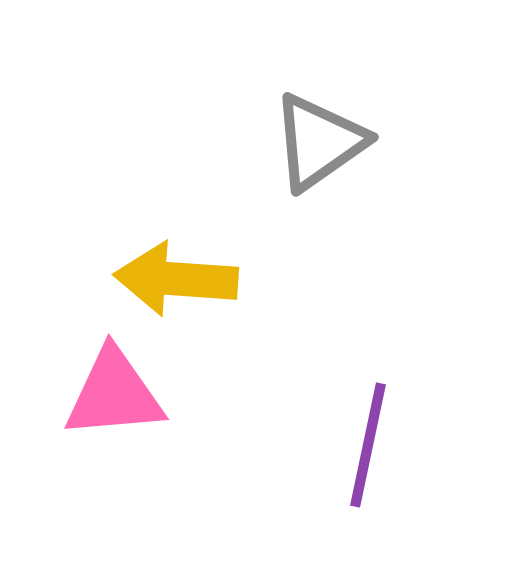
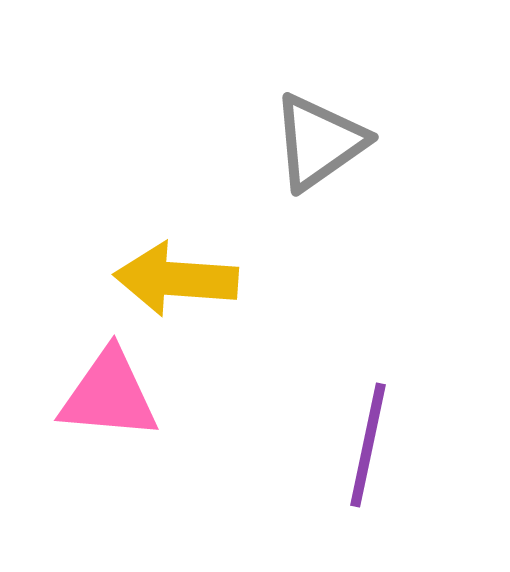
pink triangle: moved 5 px left, 1 px down; rotated 10 degrees clockwise
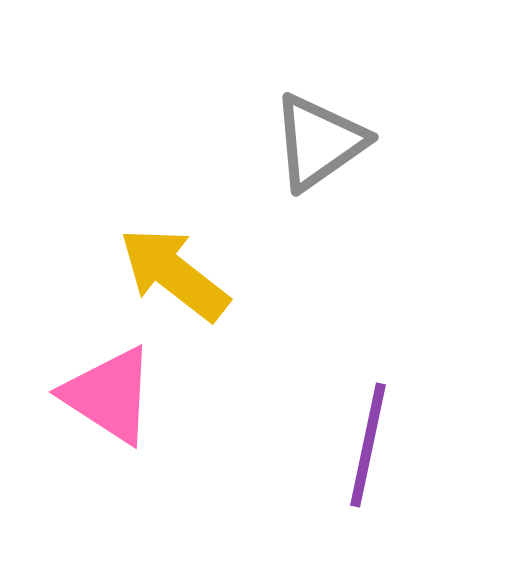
yellow arrow: moved 2 px left, 5 px up; rotated 34 degrees clockwise
pink triangle: rotated 28 degrees clockwise
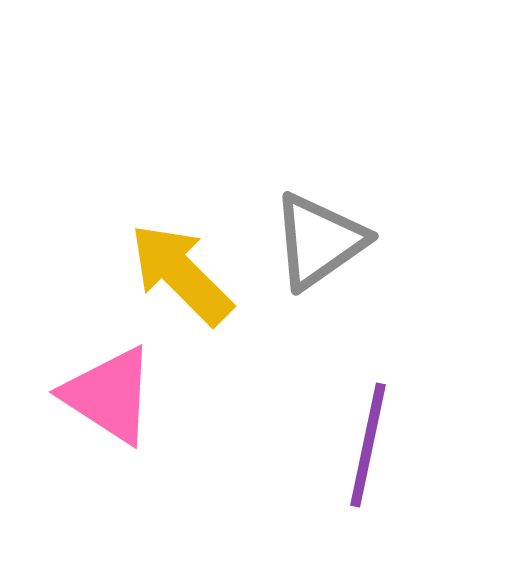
gray triangle: moved 99 px down
yellow arrow: moved 7 px right; rotated 7 degrees clockwise
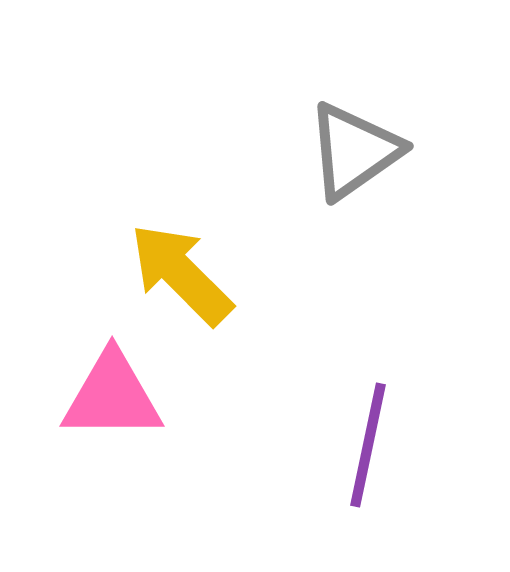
gray triangle: moved 35 px right, 90 px up
pink triangle: moved 3 px right, 1 px down; rotated 33 degrees counterclockwise
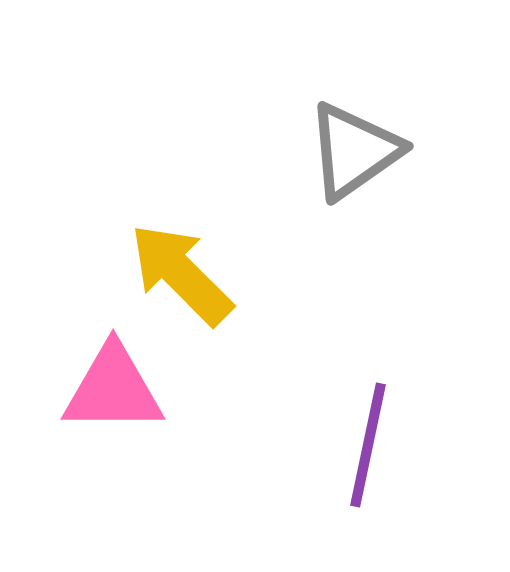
pink triangle: moved 1 px right, 7 px up
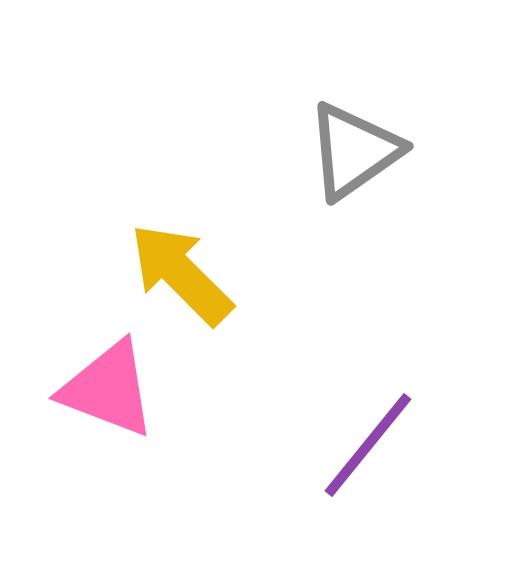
pink triangle: moved 5 px left; rotated 21 degrees clockwise
purple line: rotated 27 degrees clockwise
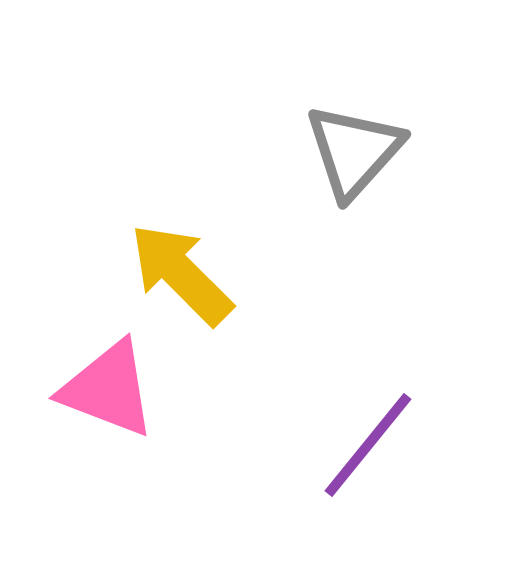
gray triangle: rotated 13 degrees counterclockwise
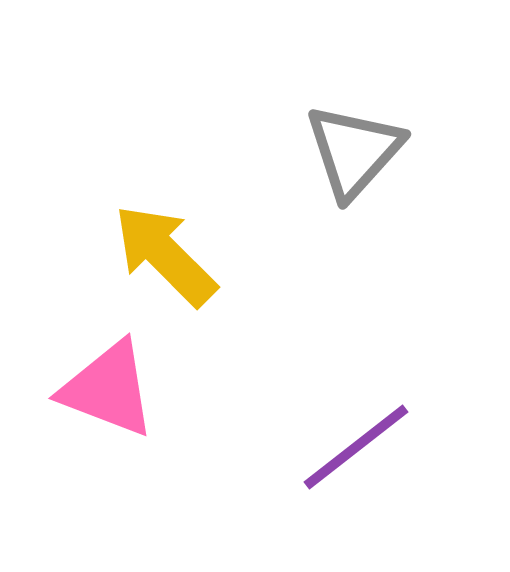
yellow arrow: moved 16 px left, 19 px up
purple line: moved 12 px left, 2 px down; rotated 13 degrees clockwise
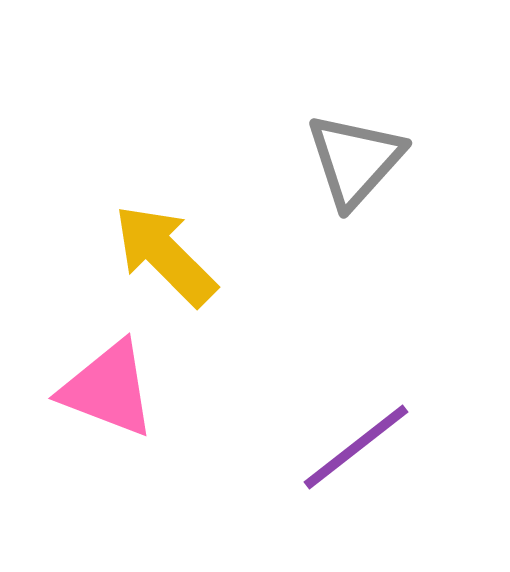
gray triangle: moved 1 px right, 9 px down
